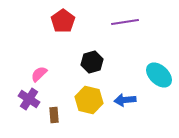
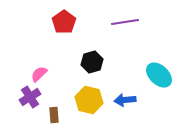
red pentagon: moved 1 px right, 1 px down
purple cross: moved 1 px right, 2 px up; rotated 25 degrees clockwise
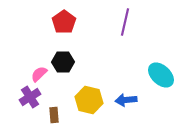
purple line: rotated 68 degrees counterclockwise
black hexagon: moved 29 px left; rotated 15 degrees clockwise
cyan ellipse: moved 2 px right
blue arrow: moved 1 px right
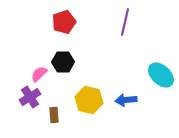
red pentagon: rotated 15 degrees clockwise
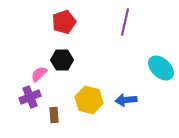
black hexagon: moved 1 px left, 2 px up
cyan ellipse: moved 7 px up
purple cross: rotated 10 degrees clockwise
